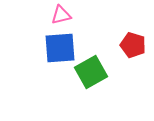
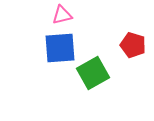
pink triangle: moved 1 px right
green square: moved 2 px right, 1 px down
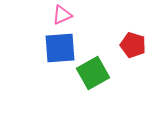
pink triangle: rotated 10 degrees counterclockwise
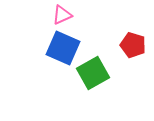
blue square: moved 3 px right; rotated 28 degrees clockwise
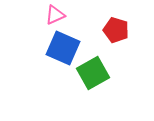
pink triangle: moved 7 px left
red pentagon: moved 17 px left, 15 px up
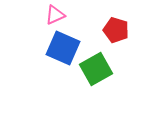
green square: moved 3 px right, 4 px up
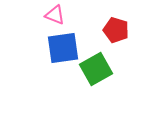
pink triangle: rotated 45 degrees clockwise
blue square: rotated 32 degrees counterclockwise
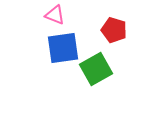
red pentagon: moved 2 px left
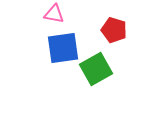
pink triangle: moved 1 px left, 1 px up; rotated 10 degrees counterclockwise
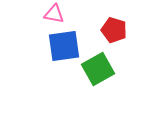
blue square: moved 1 px right, 2 px up
green square: moved 2 px right
